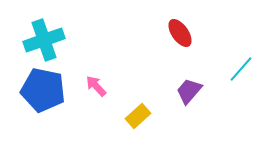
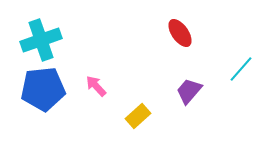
cyan cross: moved 3 px left
blue pentagon: moved 1 px up; rotated 18 degrees counterclockwise
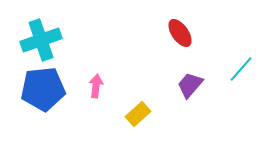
pink arrow: rotated 50 degrees clockwise
purple trapezoid: moved 1 px right, 6 px up
yellow rectangle: moved 2 px up
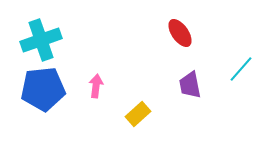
purple trapezoid: rotated 52 degrees counterclockwise
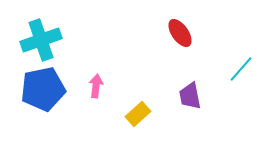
purple trapezoid: moved 11 px down
blue pentagon: rotated 6 degrees counterclockwise
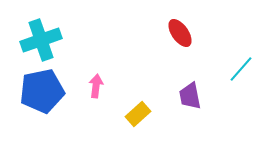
blue pentagon: moved 1 px left, 2 px down
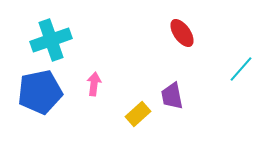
red ellipse: moved 2 px right
cyan cross: moved 10 px right
pink arrow: moved 2 px left, 2 px up
blue pentagon: moved 2 px left, 1 px down
purple trapezoid: moved 18 px left
